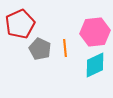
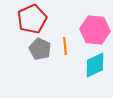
red pentagon: moved 12 px right, 5 px up
pink hexagon: moved 2 px up; rotated 12 degrees clockwise
orange line: moved 2 px up
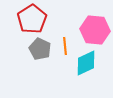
red pentagon: rotated 8 degrees counterclockwise
cyan diamond: moved 9 px left, 2 px up
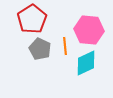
pink hexagon: moved 6 px left
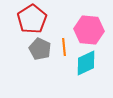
orange line: moved 1 px left, 1 px down
